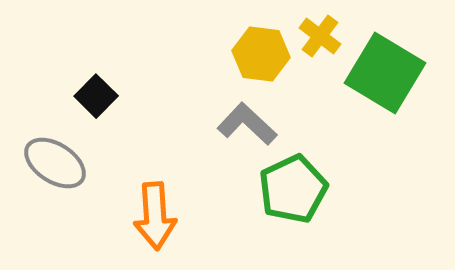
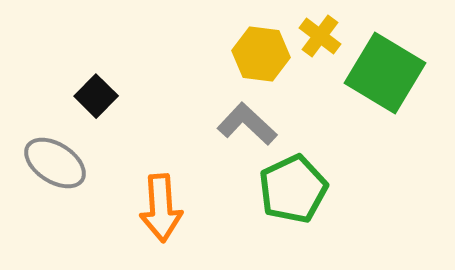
orange arrow: moved 6 px right, 8 px up
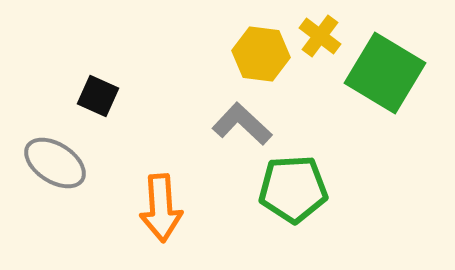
black square: moved 2 px right; rotated 21 degrees counterclockwise
gray L-shape: moved 5 px left
green pentagon: rotated 22 degrees clockwise
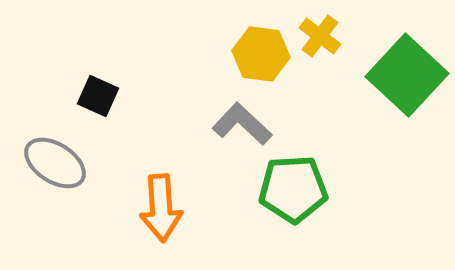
green square: moved 22 px right, 2 px down; rotated 12 degrees clockwise
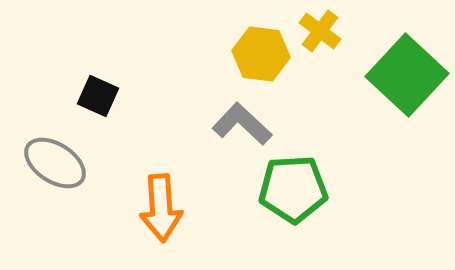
yellow cross: moved 5 px up
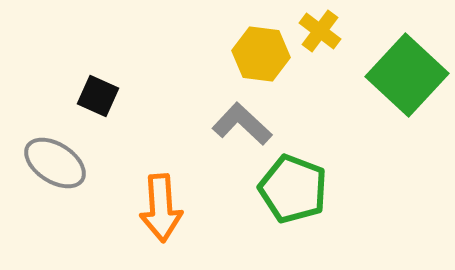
green pentagon: rotated 24 degrees clockwise
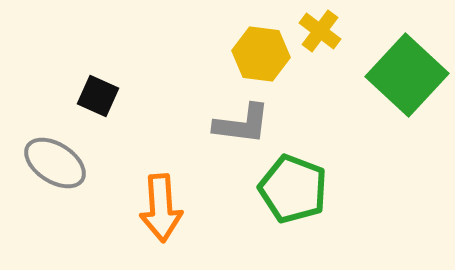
gray L-shape: rotated 144 degrees clockwise
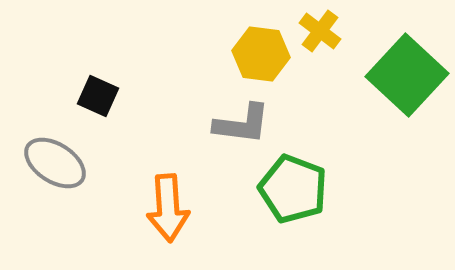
orange arrow: moved 7 px right
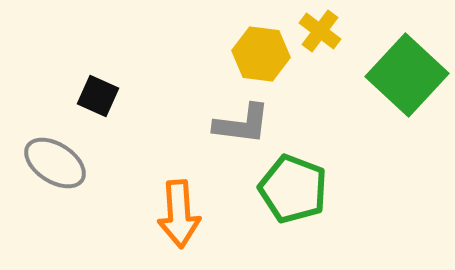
orange arrow: moved 11 px right, 6 px down
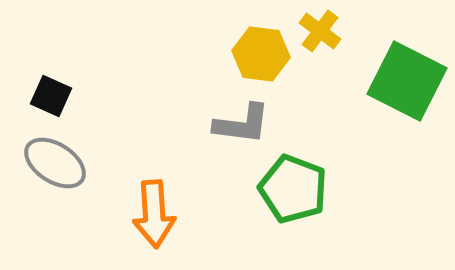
green square: moved 6 px down; rotated 16 degrees counterclockwise
black square: moved 47 px left
orange arrow: moved 25 px left
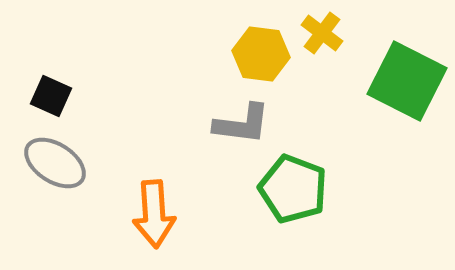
yellow cross: moved 2 px right, 2 px down
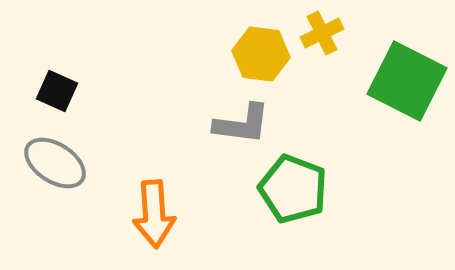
yellow cross: rotated 27 degrees clockwise
black square: moved 6 px right, 5 px up
